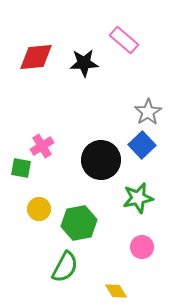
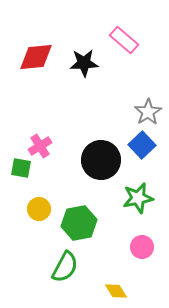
pink cross: moved 2 px left
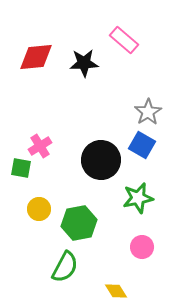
blue square: rotated 16 degrees counterclockwise
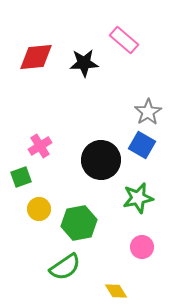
green square: moved 9 px down; rotated 30 degrees counterclockwise
green semicircle: rotated 28 degrees clockwise
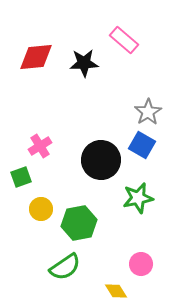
yellow circle: moved 2 px right
pink circle: moved 1 px left, 17 px down
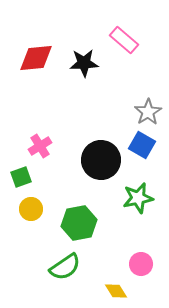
red diamond: moved 1 px down
yellow circle: moved 10 px left
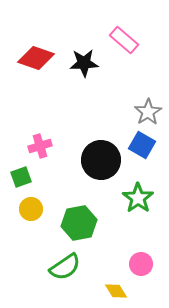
red diamond: rotated 24 degrees clockwise
pink cross: rotated 15 degrees clockwise
green star: rotated 24 degrees counterclockwise
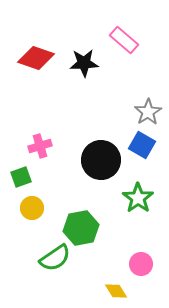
yellow circle: moved 1 px right, 1 px up
green hexagon: moved 2 px right, 5 px down
green semicircle: moved 10 px left, 9 px up
